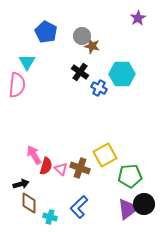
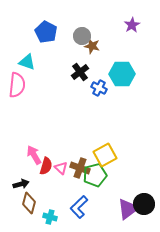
purple star: moved 6 px left, 7 px down
cyan triangle: rotated 42 degrees counterclockwise
black cross: rotated 18 degrees clockwise
pink triangle: moved 1 px up
green pentagon: moved 35 px left, 1 px up; rotated 10 degrees counterclockwise
brown diamond: rotated 15 degrees clockwise
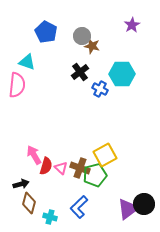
blue cross: moved 1 px right, 1 px down
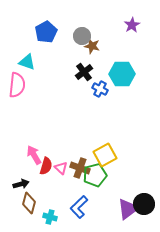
blue pentagon: rotated 15 degrees clockwise
black cross: moved 4 px right
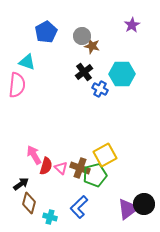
black arrow: rotated 21 degrees counterclockwise
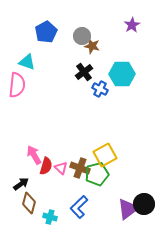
green pentagon: moved 2 px right, 1 px up
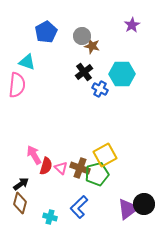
brown diamond: moved 9 px left
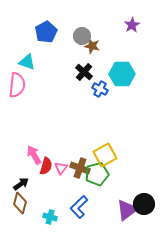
black cross: rotated 12 degrees counterclockwise
pink triangle: rotated 24 degrees clockwise
purple triangle: moved 1 px left, 1 px down
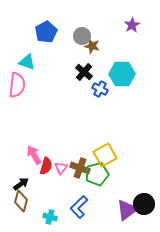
brown diamond: moved 1 px right, 2 px up
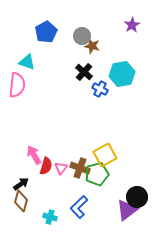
cyan hexagon: rotated 10 degrees counterclockwise
black circle: moved 7 px left, 7 px up
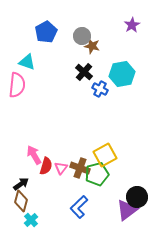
cyan cross: moved 19 px left, 3 px down; rotated 32 degrees clockwise
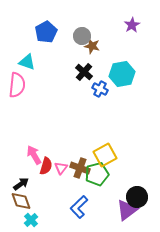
brown diamond: rotated 35 degrees counterclockwise
